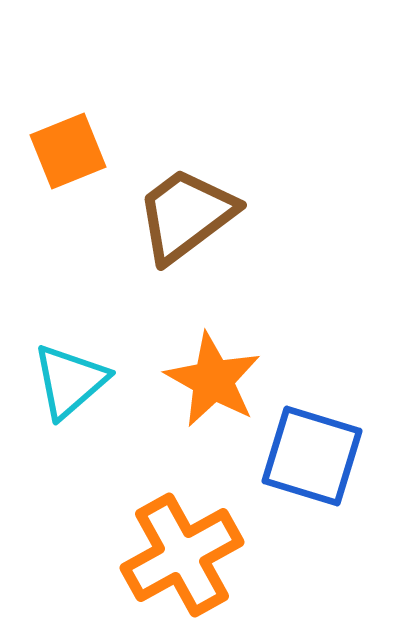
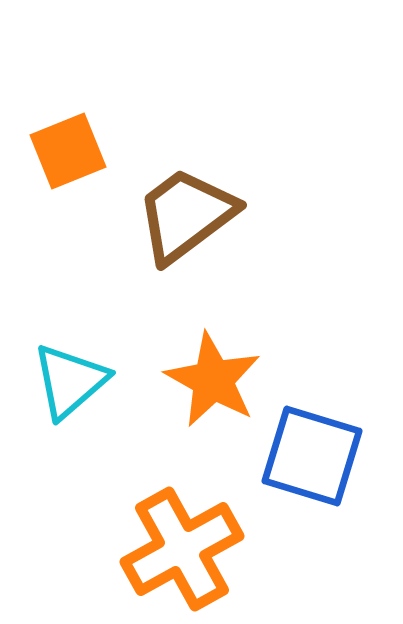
orange cross: moved 6 px up
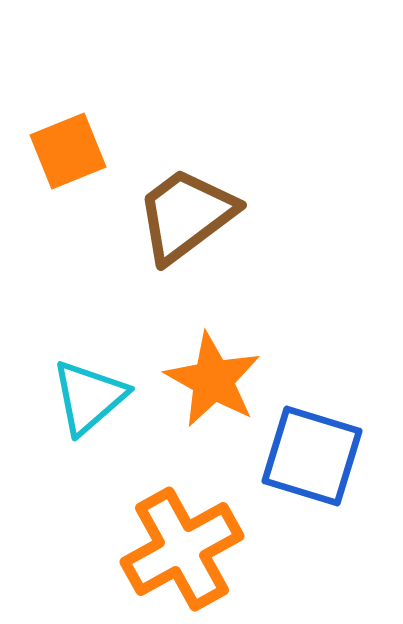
cyan triangle: moved 19 px right, 16 px down
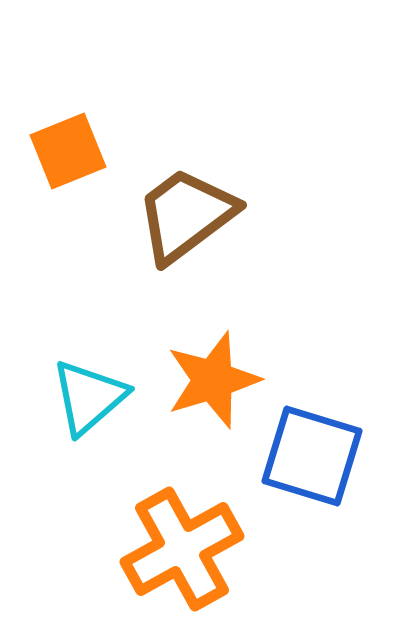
orange star: rotated 26 degrees clockwise
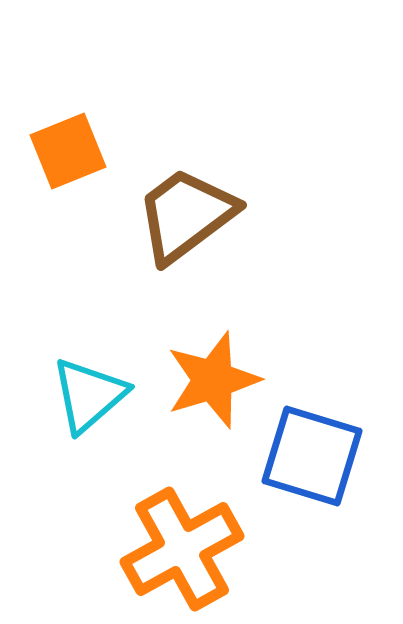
cyan triangle: moved 2 px up
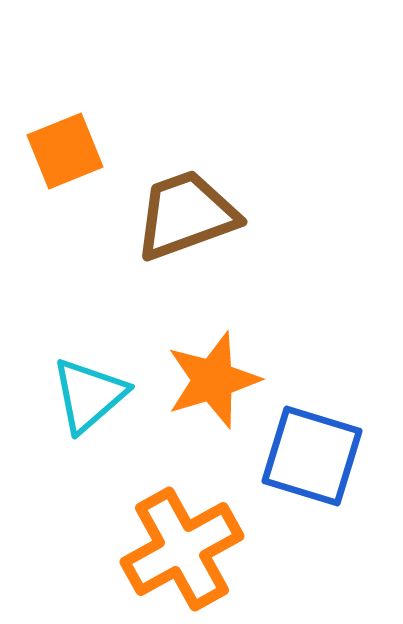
orange square: moved 3 px left
brown trapezoid: rotated 17 degrees clockwise
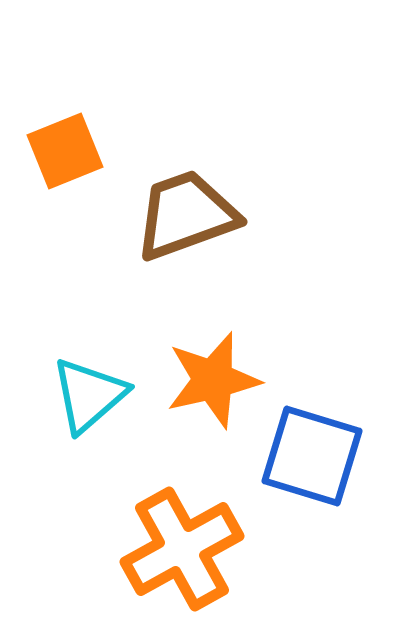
orange star: rotated 4 degrees clockwise
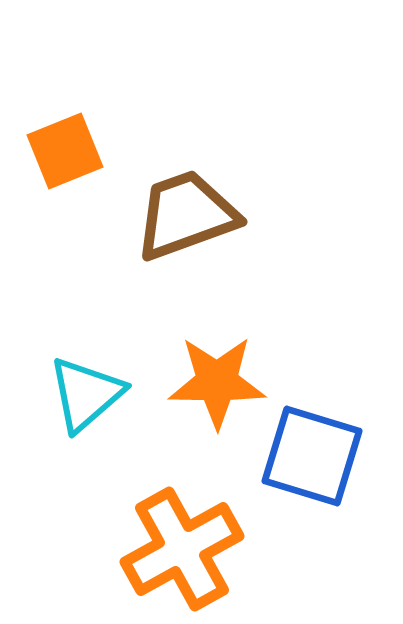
orange star: moved 4 px right, 2 px down; rotated 14 degrees clockwise
cyan triangle: moved 3 px left, 1 px up
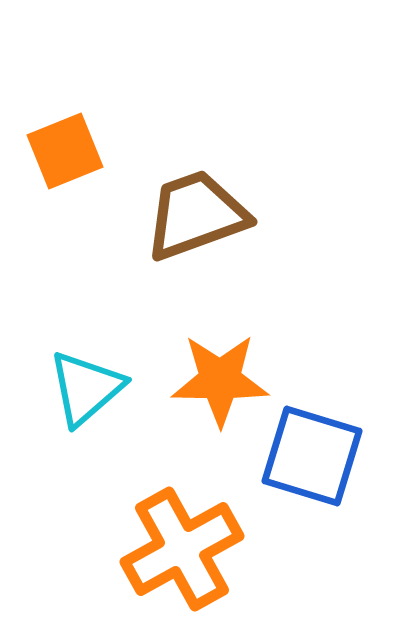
brown trapezoid: moved 10 px right
orange star: moved 3 px right, 2 px up
cyan triangle: moved 6 px up
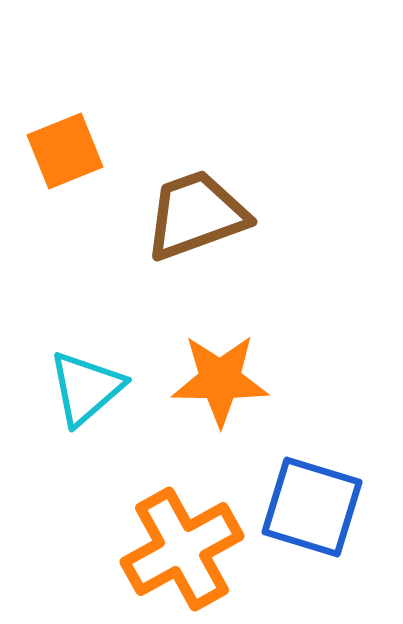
blue square: moved 51 px down
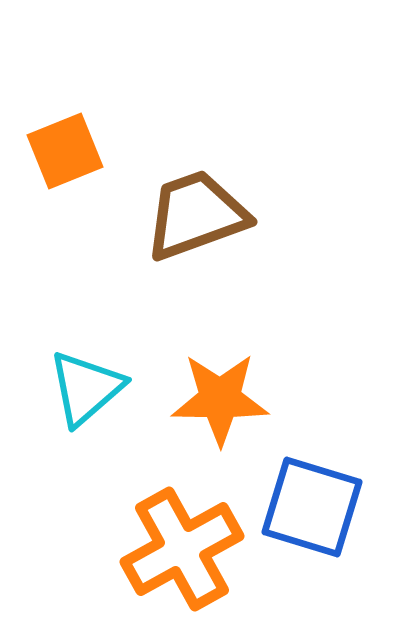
orange star: moved 19 px down
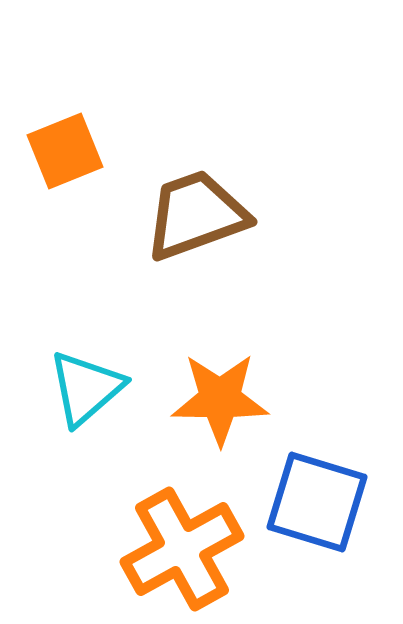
blue square: moved 5 px right, 5 px up
